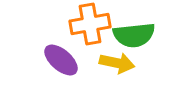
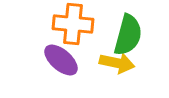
orange cross: moved 17 px left; rotated 15 degrees clockwise
green semicircle: moved 6 px left; rotated 69 degrees counterclockwise
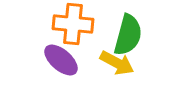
yellow arrow: rotated 16 degrees clockwise
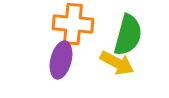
purple ellipse: rotated 63 degrees clockwise
